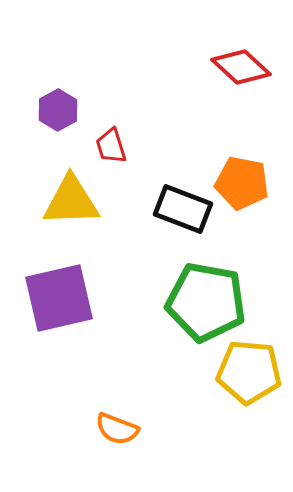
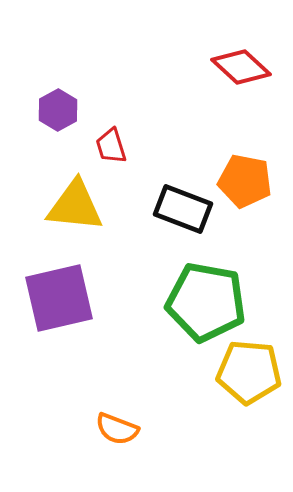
orange pentagon: moved 3 px right, 2 px up
yellow triangle: moved 4 px right, 5 px down; rotated 8 degrees clockwise
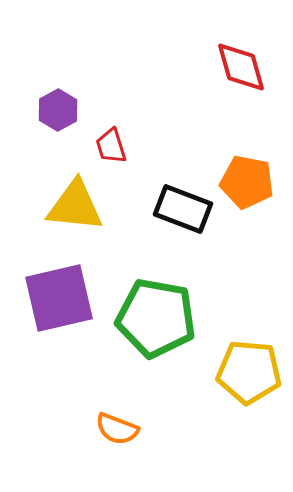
red diamond: rotated 32 degrees clockwise
orange pentagon: moved 2 px right, 1 px down
green pentagon: moved 50 px left, 16 px down
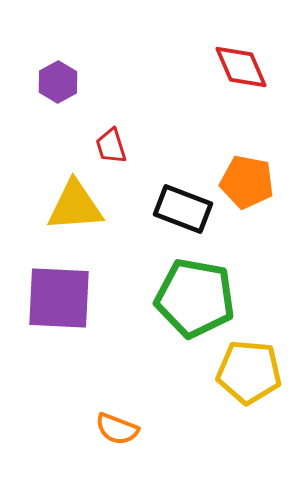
red diamond: rotated 8 degrees counterclockwise
purple hexagon: moved 28 px up
yellow triangle: rotated 10 degrees counterclockwise
purple square: rotated 16 degrees clockwise
green pentagon: moved 39 px right, 20 px up
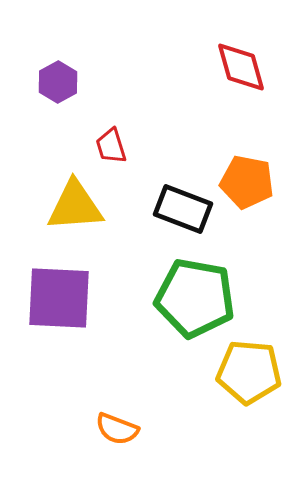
red diamond: rotated 8 degrees clockwise
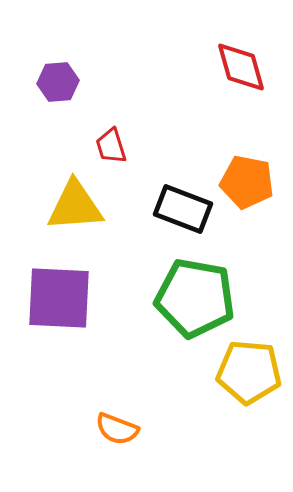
purple hexagon: rotated 24 degrees clockwise
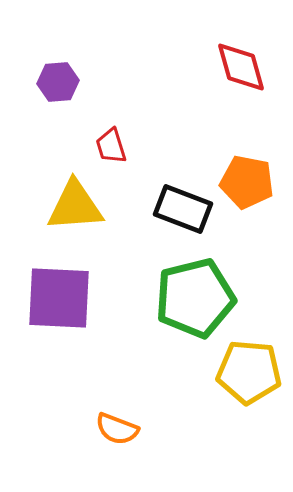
green pentagon: rotated 24 degrees counterclockwise
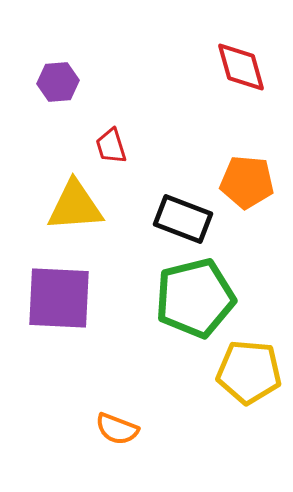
orange pentagon: rotated 6 degrees counterclockwise
black rectangle: moved 10 px down
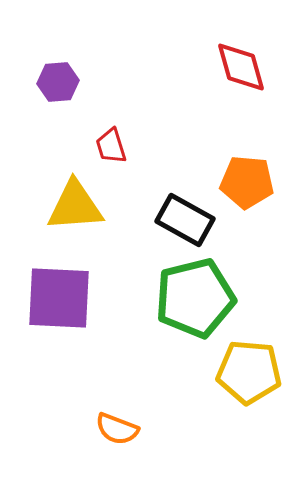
black rectangle: moved 2 px right, 1 px down; rotated 8 degrees clockwise
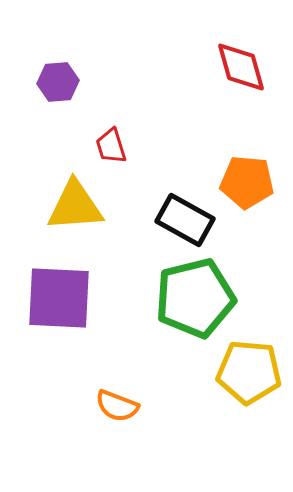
orange semicircle: moved 23 px up
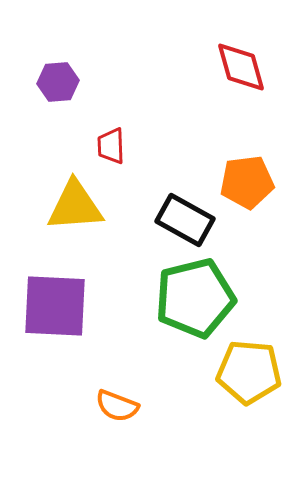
red trapezoid: rotated 15 degrees clockwise
orange pentagon: rotated 12 degrees counterclockwise
purple square: moved 4 px left, 8 px down
